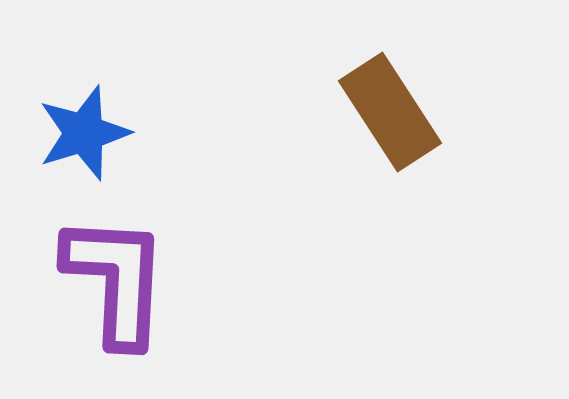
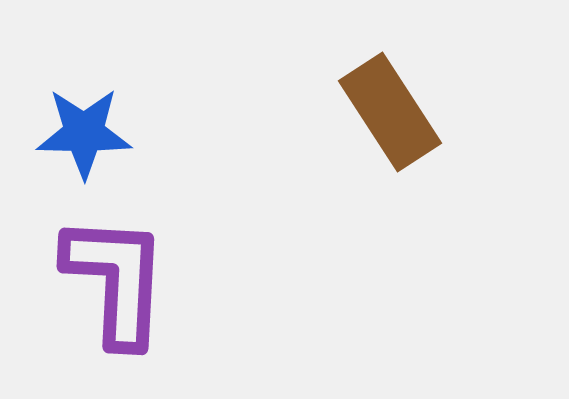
blue star: rotated 18 degrees clockwise
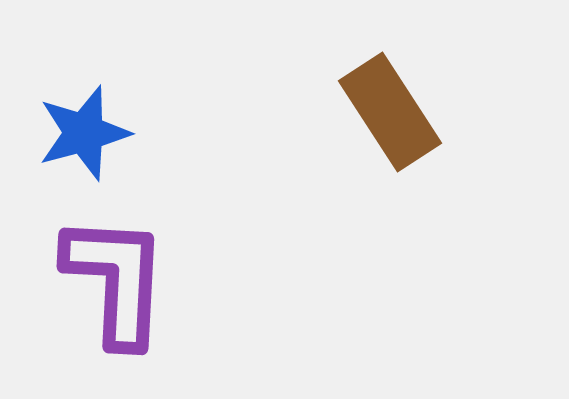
blue star: rotated 16 degrees counterclockwise
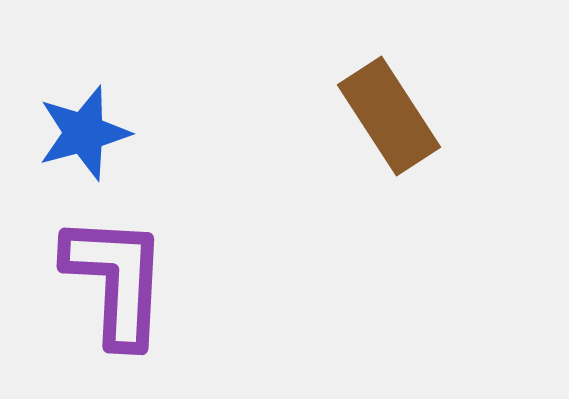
brown rectangle: moved 1 px left, 4 px down
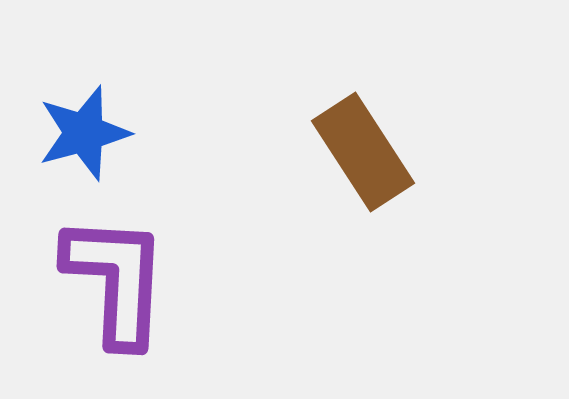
brown rectangle: moved 26 px left, 36 px down
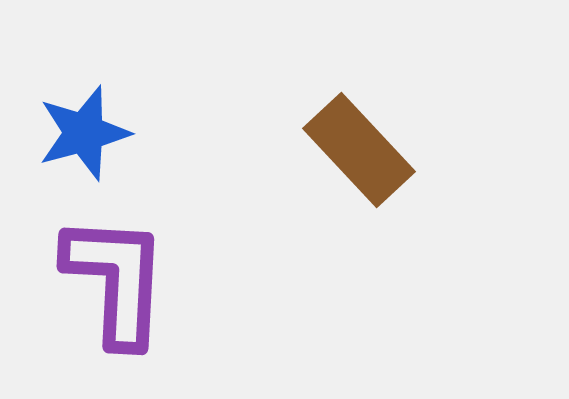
brown rectangle: moved 4 px left, 2 px up; rotated 10 degrees counterclockwise
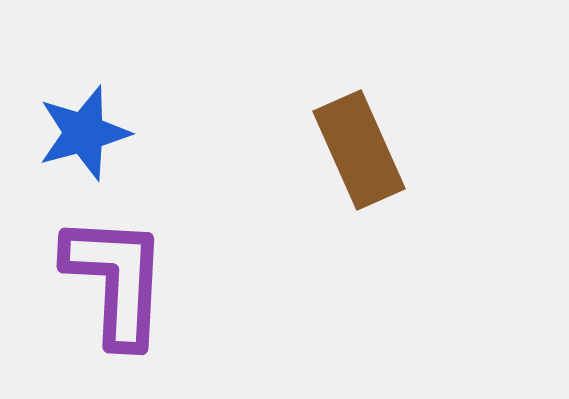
brown rectangle: rotated 19 degrees clockwise
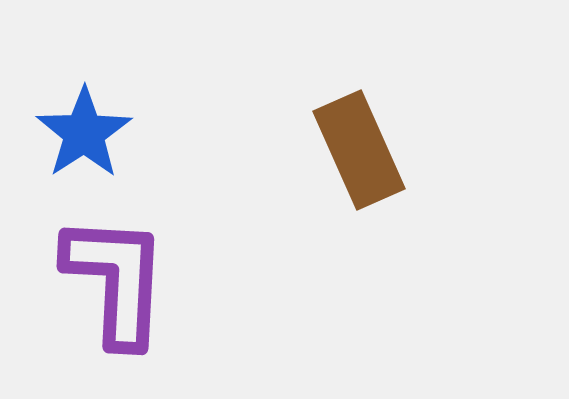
blue star: rotated 18 degrees counterclockwise
